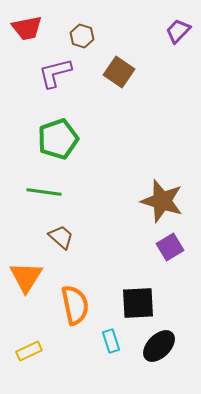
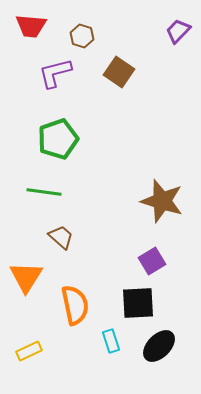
red trapezoid: moved 4 px right, 2 px up; rotated 16 degrees clockwise
purple square: moved 18 px left, 14 px down
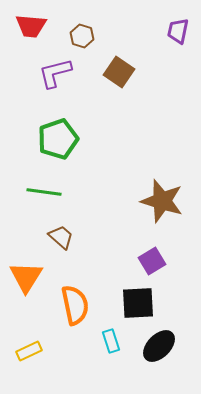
purple trapezoid: rotated 32 degrees counterclockwise
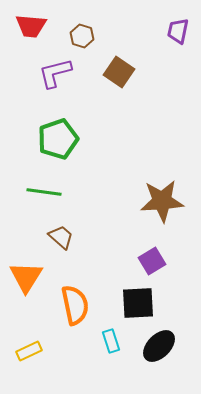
brown star: rotated 21 degrees counterclockwise
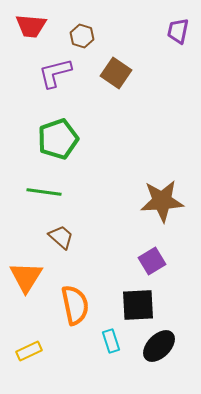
brown square: moved 3 px left, 1 px down
black square: moved 2 px down
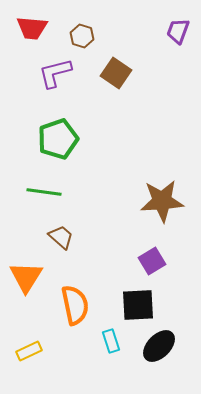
red trapezoid: moved 1 px right, 2 px down
purple trapezoid: rotated 8 degrees clockwise
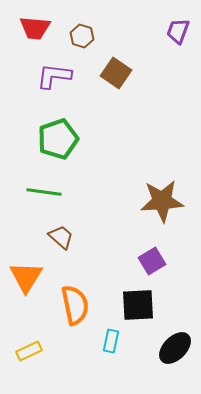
red trapezoid: moved 3 px right
purple L-shape: moved 1 px left, 3 px down; rotated 21 degrees clockwise
cyan rectangle: rotated 30 degrees clockwise
black ellipse: moved 16 px right, 2 px down
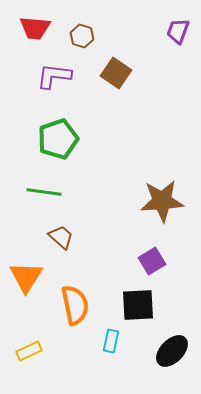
black ellipse: moved 3 px left, 3 px down
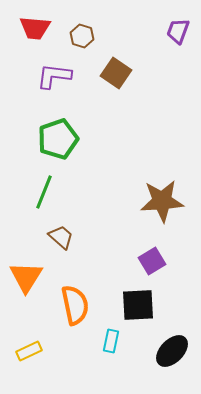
green line: rotated 76 degrees counterclockwise
